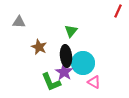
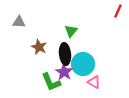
black ellipse: moved 1 px left, 2 px up
cyan circle: moved 1 px down
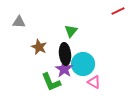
red line: rotated 40 degrees clockwise
purple star: moved 3 px up
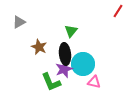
red line: rotated 32 degrees counterclockwise
gray triangle: rotated 32 degrees counterclockwise
purple star: rotated 18 degrees clockwise
pink triangle: rotated 16 degrees counterclockwise
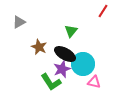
red line: moved 15 px left
black ellipse: rotated 55 degrees counterclockwise
purple star: moved 2 px left
green L-shape: rotated 10 degrees counterclockwise
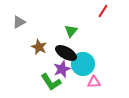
black ellipse: moved 1 px right, 1 px up
pink triangle: rotated 16 degrees counterclockwise
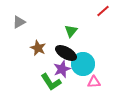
red line: rotated 16 degrees clockwise
brown star: moved 1 px left, 1 px down
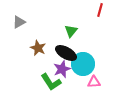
red line: moved 3 px left, 1 px up; rotated 32 degrees counterclockwise
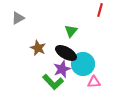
gray triangle: moved 1 px left, 4 px up
green L-shape: moved 2 px right; rotated 10 degrees counterclockwise
